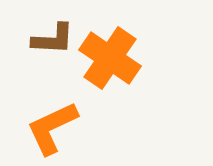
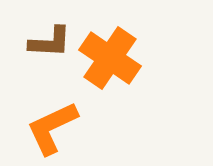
brown L-shape: moved 3 px left, 3 px down
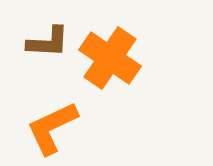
brown L-shape: moved 2 px left
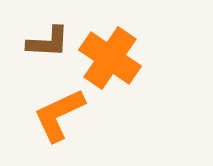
orange L-shape: moved 7 px right, 13 px up
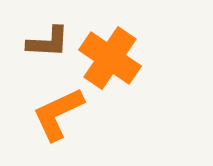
orange L-shape: moved 1 px left, 1 px up
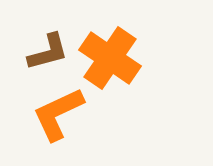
brown L-shape: moved 10 px down; rotated 18 degrees counterclockwise
